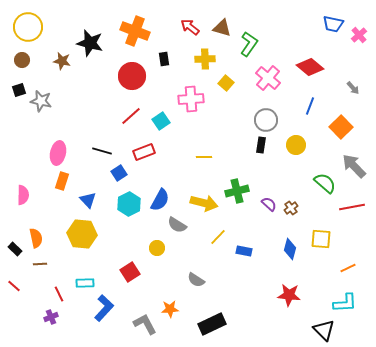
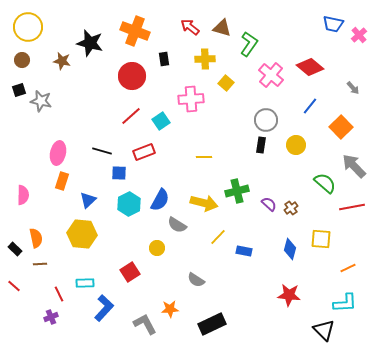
pink cross at (268, 78): moved 3 px right, 3 px up
blue line at (310, 106): rotated 18 degrees clockwise
blue square at (119, 173): rotated 35 degrees clockwise
blue triangle at (88, 200): rotated 30 degrees clockwise
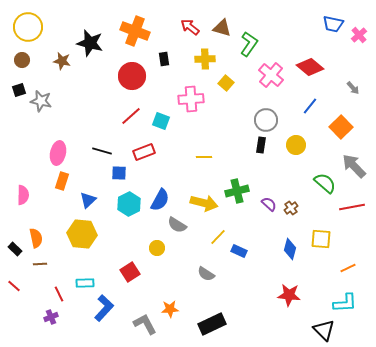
cyan square at (161, 121): rotated 36 degrees counterclockwise
blue rectangle at (244, 251): moved 5 px left; rotated 14 degrees clockwise
gray semicircle at (196, 280): moved 10 px right, 6 px up
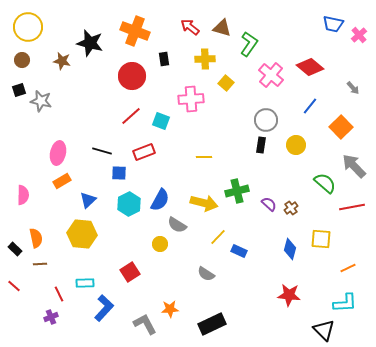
orange rectangle at (62, 181): rotated 42 degrees clockwise
yellow circle at (157, 248): moved 3 px right, 4 px up
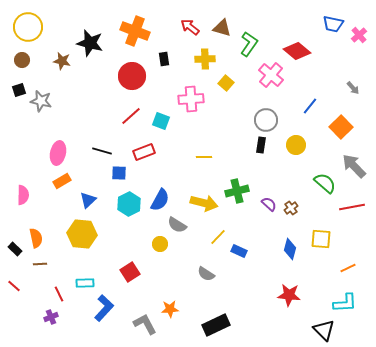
red diamond at (310, 67): moved 13 px left, 16 px up
black rectangle at (212, 324): moved 4 px right, 1 px down
